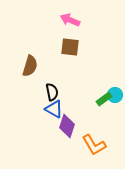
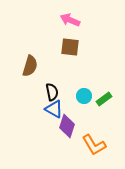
cyan circle: moved 31 px left, 1 px down
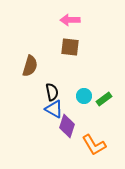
pink arrow: rotated 24 degrees counterclockwise
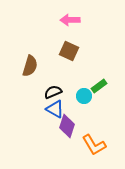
brown square: moved 1 px left, 4 px down; rotated 18 degrees clockwise
black semicircle: moved 1 px right; rotated 102 degrees counterclockwise
green rectangle: moved 5 px left, 13 px up
blue triangle: moved 1 px right
